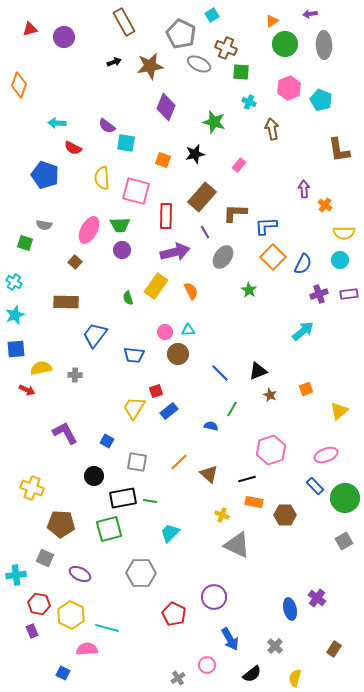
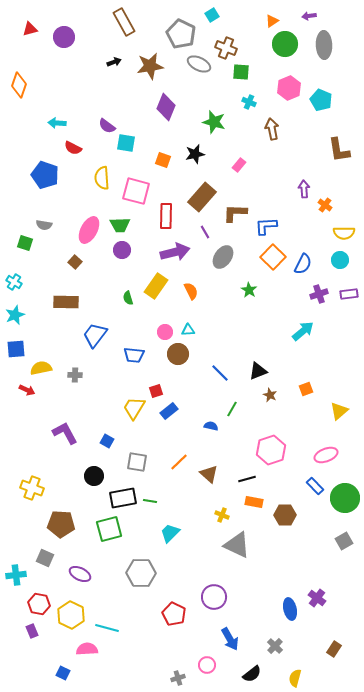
purple arrow at (310, 14): moved 1 px left, 2 px down
gray cross at (178, 678): rotated 16 degrees clockwise
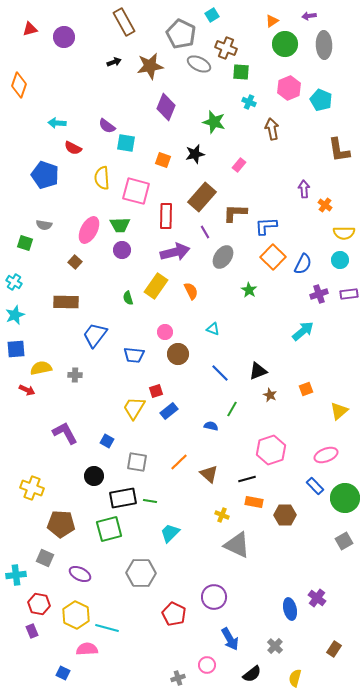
cyan triangle at (188, 330): moved 25 px right, 1 px up; rotated 24 degrees clockwise
yellow hexagon at (71, 615): moved 5 px right
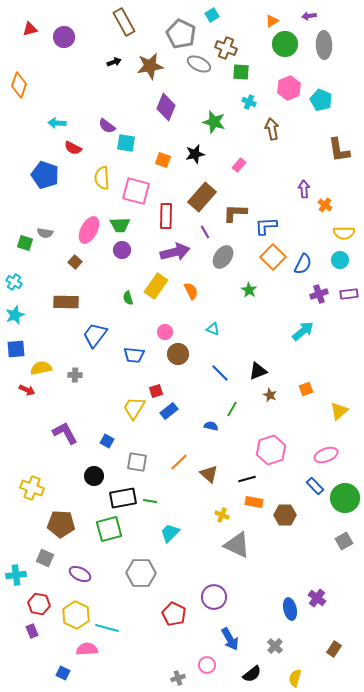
gray semicircle at (44, 225): moved 1 px right, 8 px down
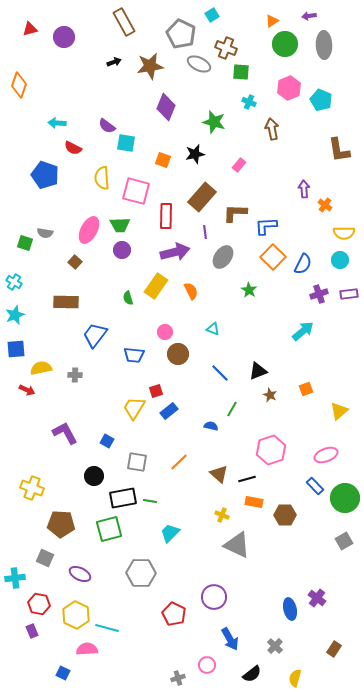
purple line at (205, 232): rotated 24 degrees clockwise
brown triangle at (209, 474): moved 10 px right
cyan cross at (16, 575): moved 1 px left, 3 px down
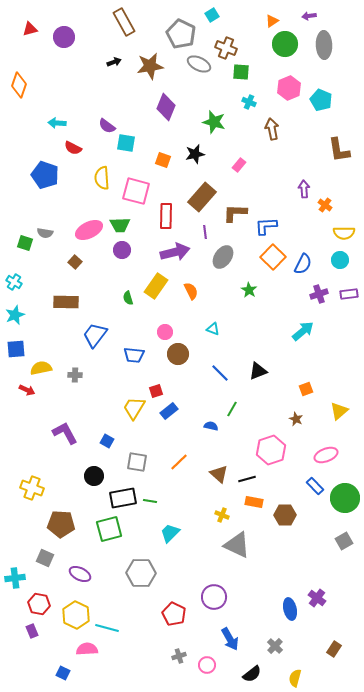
pink ellipse at (89, 230): rotated 36 degrees clockwise
brown star at (270, 395): moved 26 px right, 24 px down
gray cross at (178, 678): moved 1 px right, 22 px up
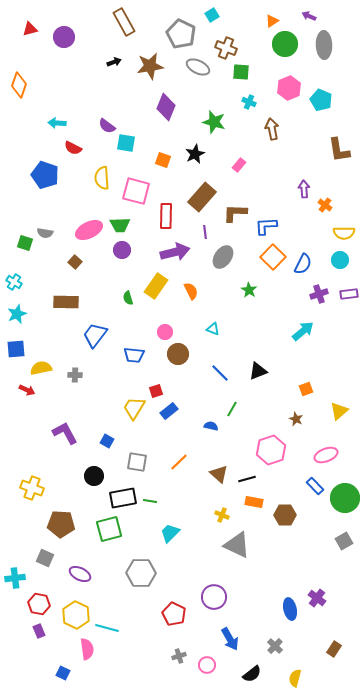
purple arrow at (309, 16): rotated 32 degrees clockwise
gray ellipse at (199, 64): moved 1 px left, 3 px down
black star at (195, 154): rotated 12 degrees counterclockwise
cyan star at (15, 315): moved 2 px right, 1 px up
purple rectangle at (32, 631): moved 7 px right
pink semicircle at (87, 649): rotated 85 degrees clockwise
